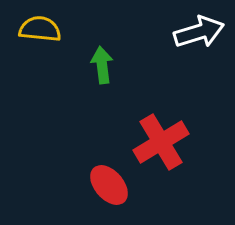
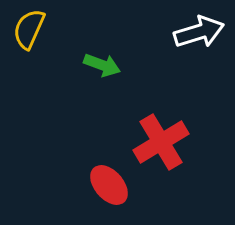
yellow semicircle: moved 11 px left; rotated 72 degrees counterclockwise
green arrow: rotated 117 degrees clockwise
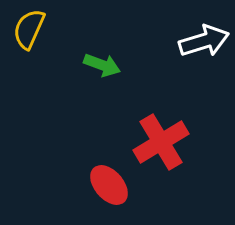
white arrow: moved 5 px right, 9 px down
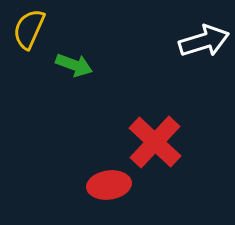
green arrow: moved 28 px left
red cross: moved 6 px left; rotated 16 degrees counterclockwise
red ellipse: rotated 57 degrees counterclockwise
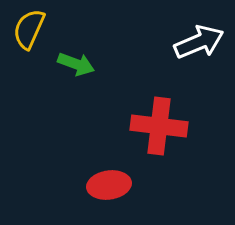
white arrow: moved 5 px left, 1 px down; rotated 6 degrees counterclockwise
green arrow: moved 2 px right, 1 px up
red cross: moved 4 px right, 16 px up; rotated 36 degrees counterclockwise
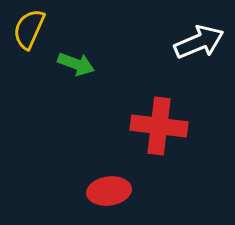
red ellipse: moved 6 px down
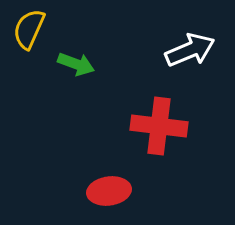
white arrow: moved 9 px left, 8 px down
